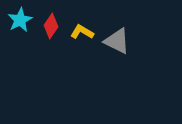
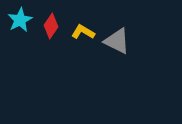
yellow L-shape: moved 1 px right
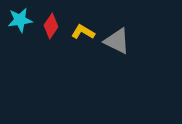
cyan star: rotated 20 degrees clockwise
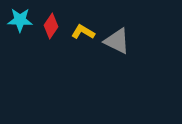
cyan star: rotated 10 degrees clockwise
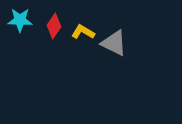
red diamond: moved 3 px right
gray triangle: moved 3 px left, 2 px down
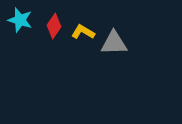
cyan star: rotated 15 degrees clockwise
gray triangle: rotated 28 degrees counterclockwise
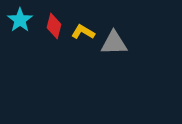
cyan star: rotated 20 degrees clockwise
red diamond: rotated 20 degrees counterclockwise
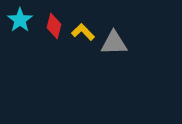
yellow L-shape: rotated 15 degrees clockwise
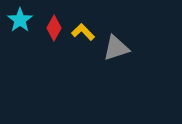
red diamond: moved 2 px down; rotated 15 degrees clockwise
gray triangle: moved 2 px right, 5 px down; rotated 16 degrees counterclockwise
